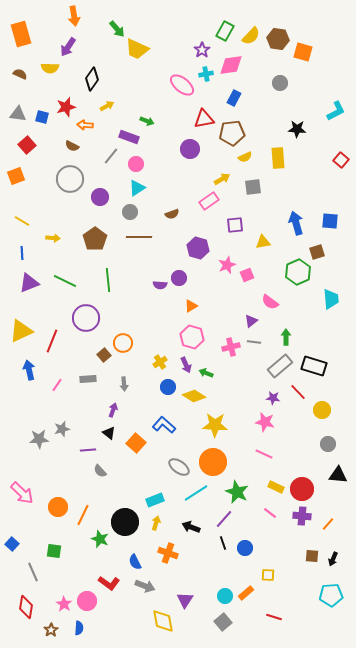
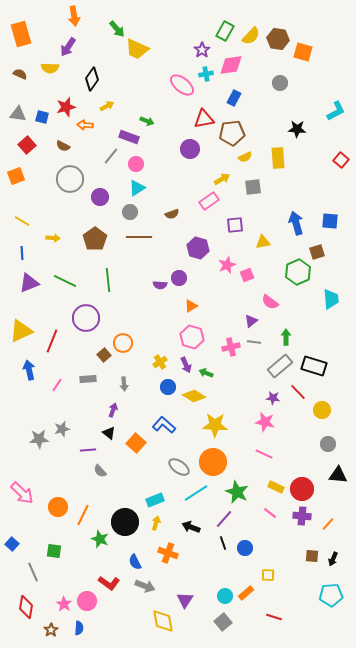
brown semicircle at (72, 146): moved 9 px left
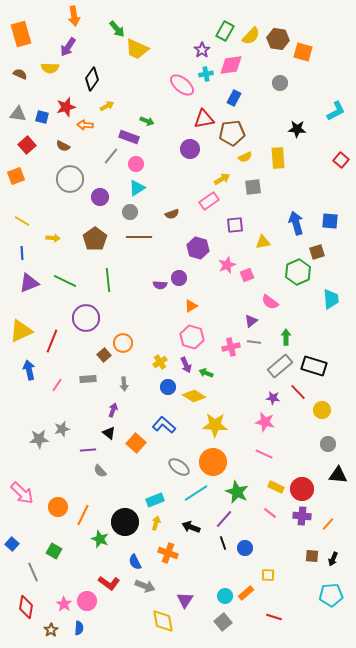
green square at (54, 551): rotated 21 degrees clockwise
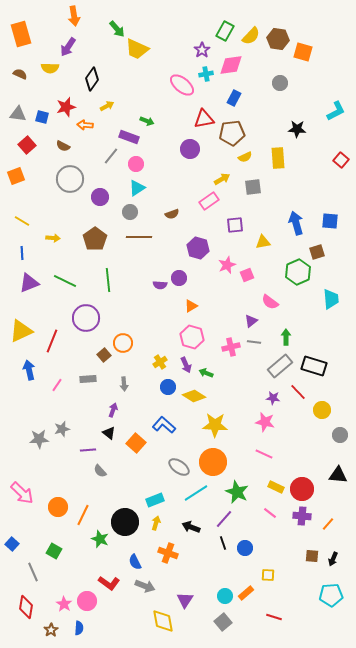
gray circle at (328, 444): moved 12 px right, 9 px up
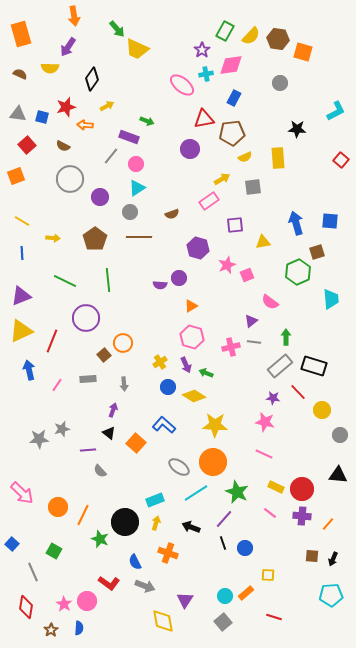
purple triangle at (29, 283): moved 8 px left, 13 px down
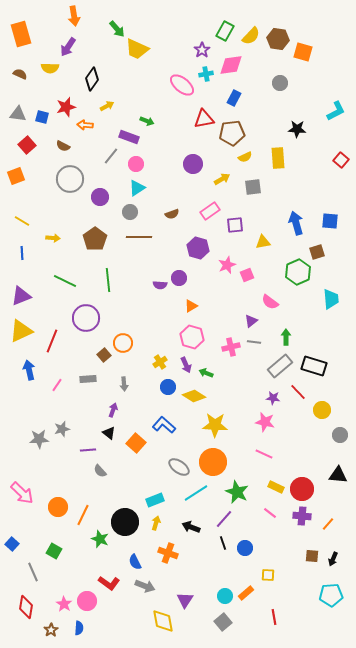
purple circle at (190, 149): moved 3 px right, 15 px down
pink rectangle at (209, 201): moved 1 px right, 10 px down
red line at (274, 617): rotated 63 degrees clockwise
